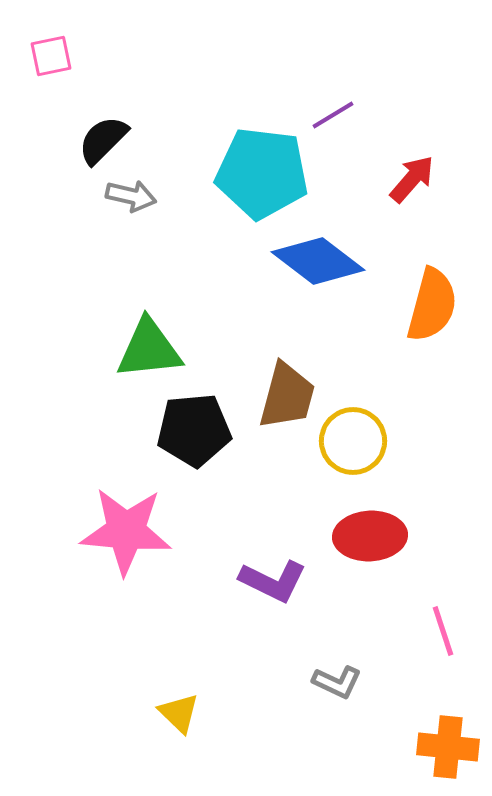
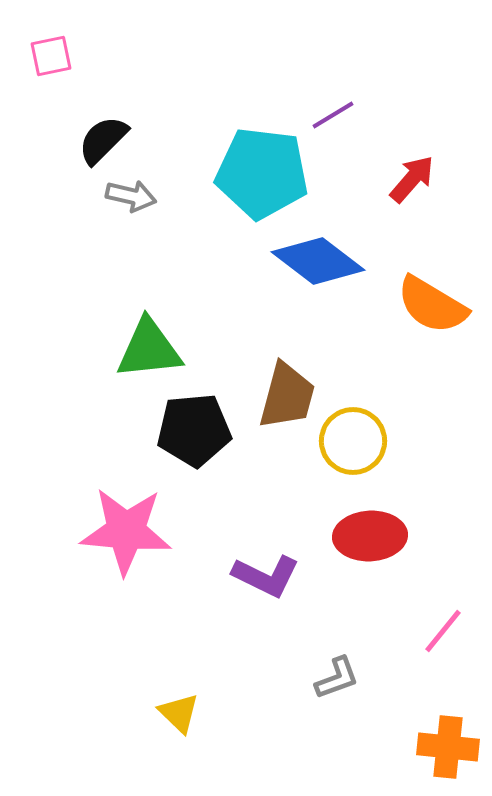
orange semicircle: rotated 106 degrees clockwise
purple L-shape: moved 7 px left, 5 px up
pink line: rotated 57 degrees clockwise
gray L-shape: moved 4 px up; rotated 45 degrees counterclockwise
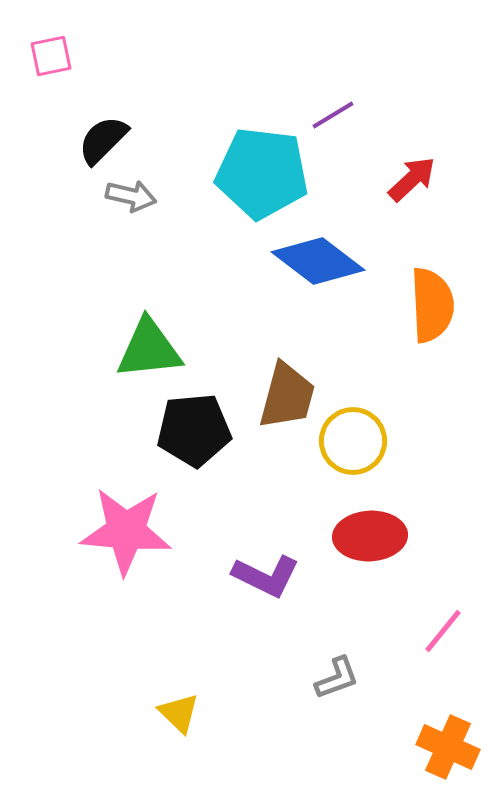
red arrow: rotated 6 degrees clockwise
orange semicircle: rotated 124 degrees counterclockwise
orange cross: rotated 18 degrees clockwise
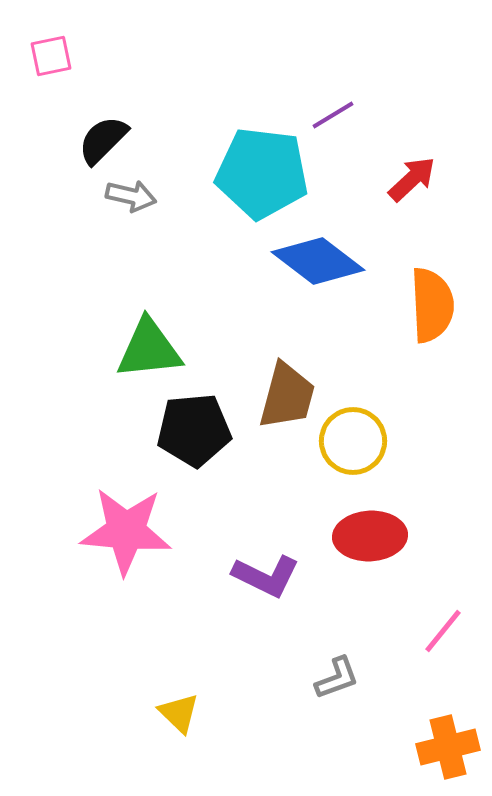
orange cross: rotated 38 degrees counterclockwise
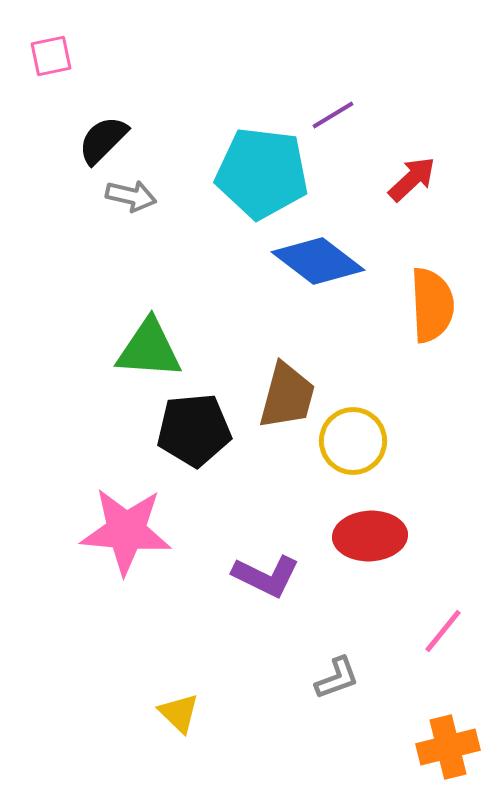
green triangle: rotated 10 degrees clockwise
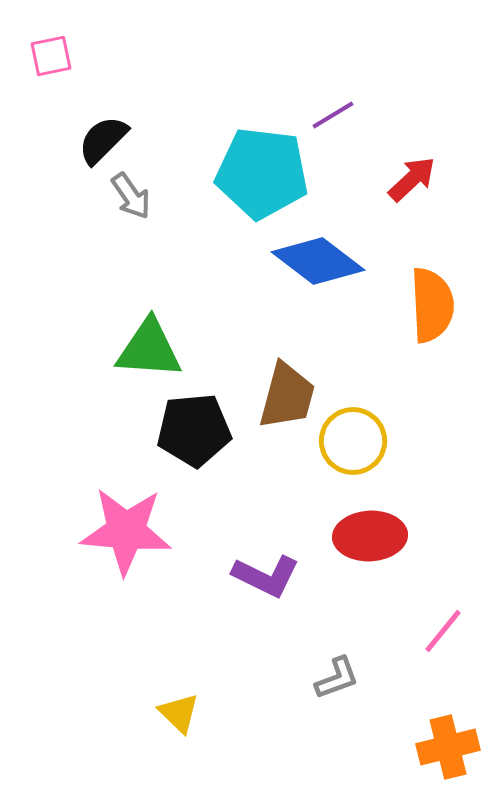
gray arrow: rotated 42 degrees clockwise
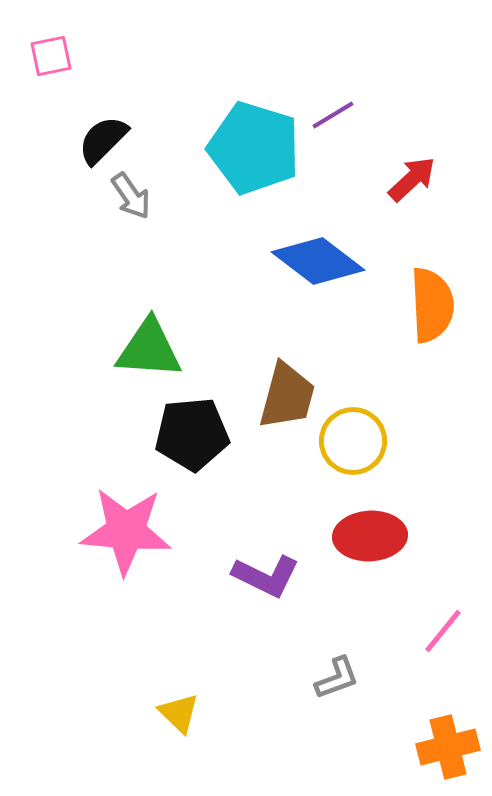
cyan pentagon: moved 8 px left, 25 px up; rotated 10 degrees clockwise
black pentagon: moved 2 px left, 4 px down
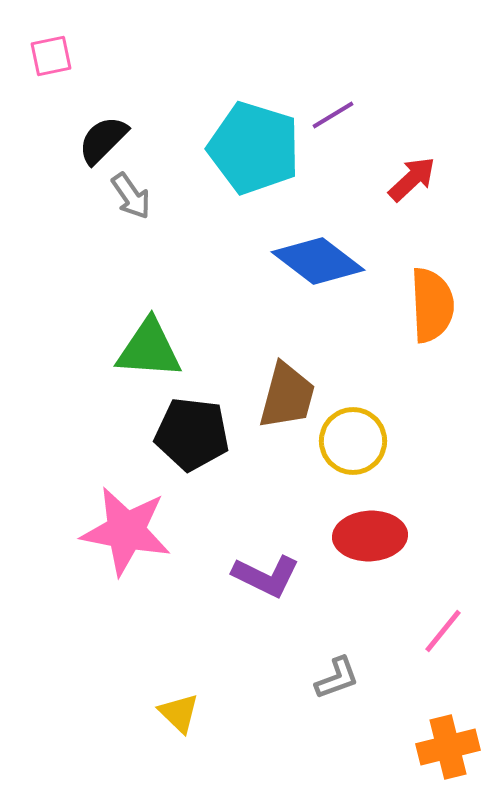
black pentagon: rotated 12 degrees clockwise
pink star: rotated 6 degrees clockwise
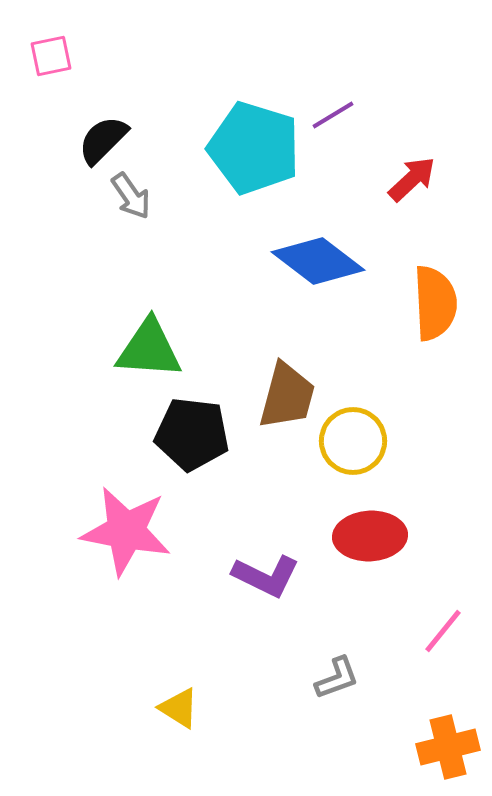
orange semicircle: moved 3 px right, 2 px up
yellow triangle: moved 5 px up; rotated 12 degrees counterclockwise
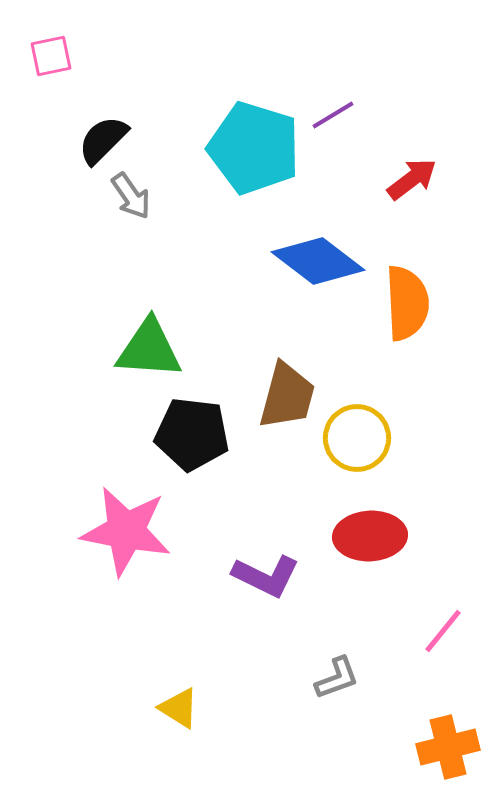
red arrow: rotated 6 degrees clockwise
orange semicircle: moved 28 px left
yellow circle: moved 4 px right, 3 px up
